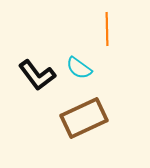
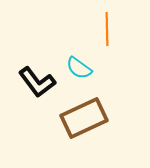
black L-shape: moved 7 px down
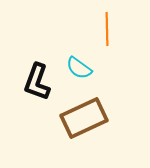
black L-shape: rotated 57 degrees clockwise
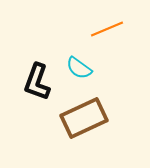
orange line: rotated 68 degrees clockwise
